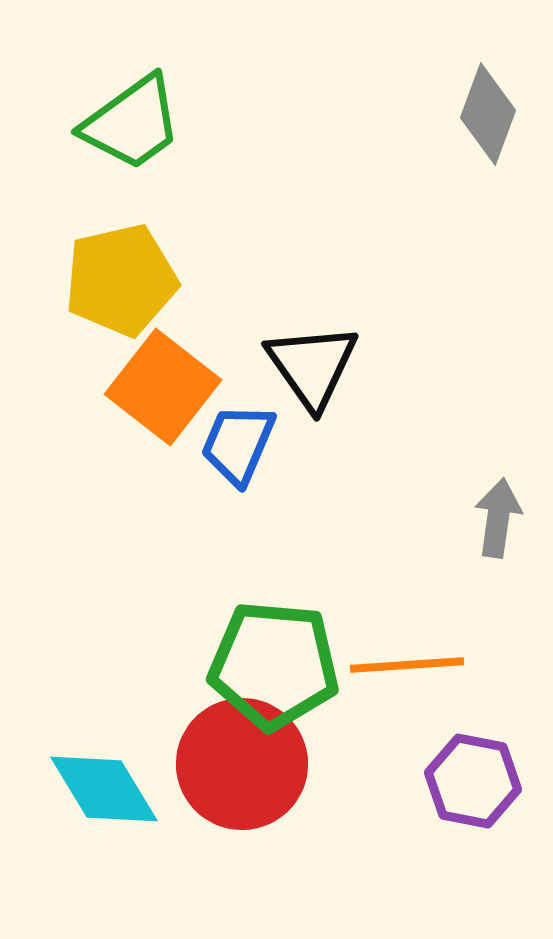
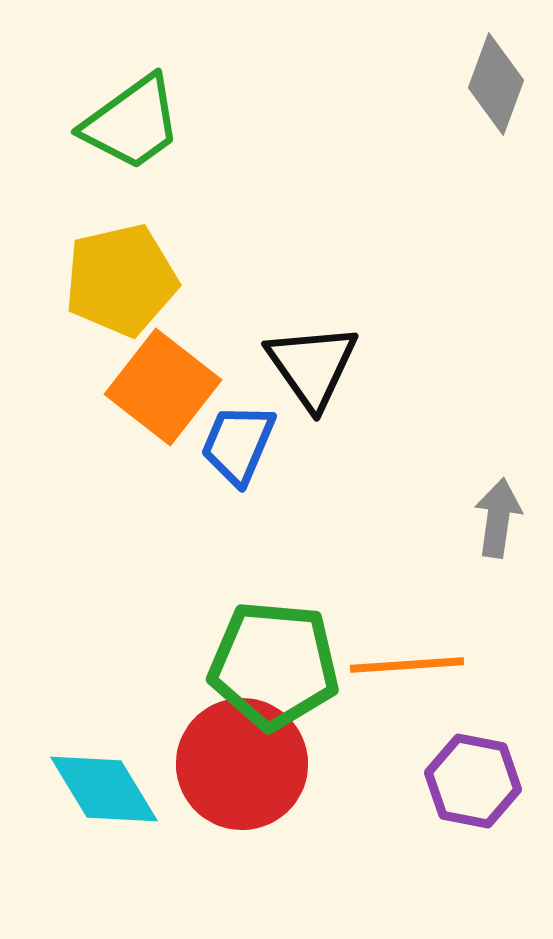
gray diamond: moved 8 px right, 30 px up
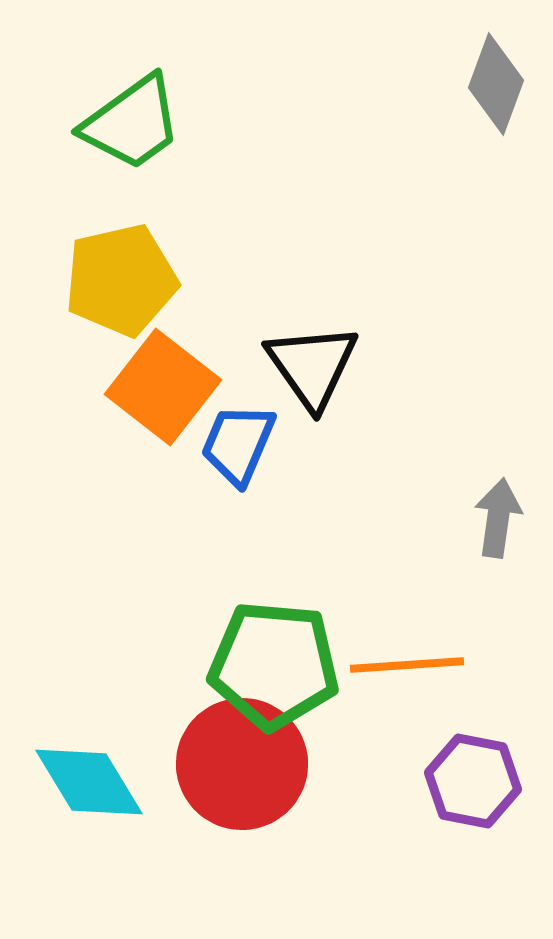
cyan diamond: moved 15 px left, 7 px up
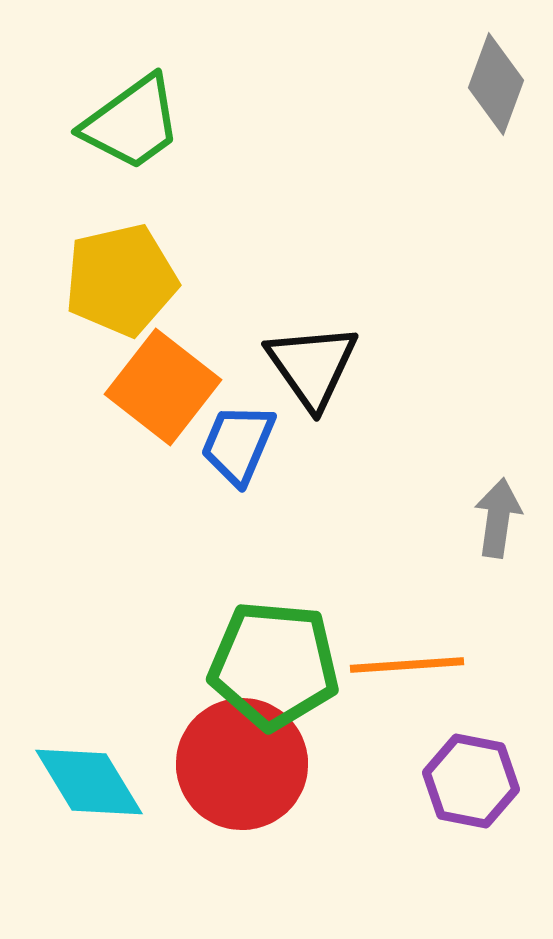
purple hexagon: moved 2 px left
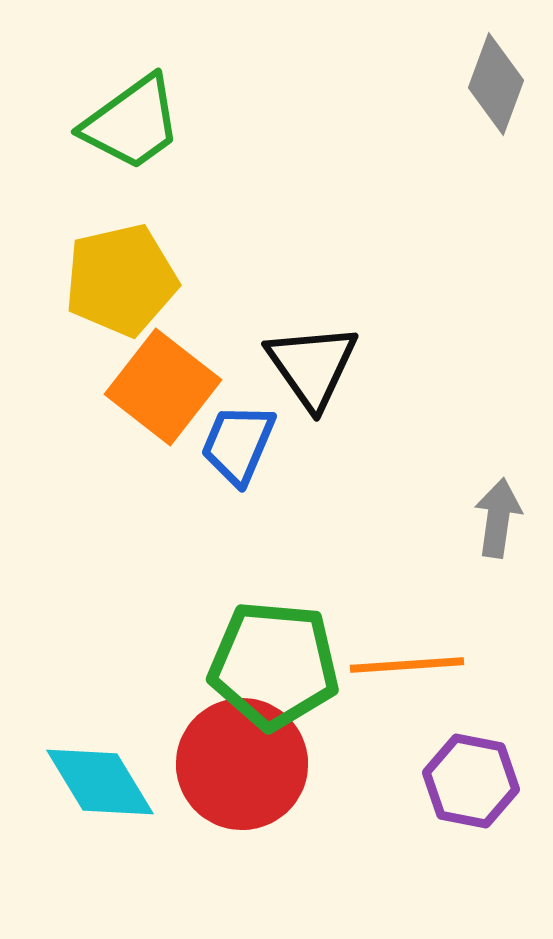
cyan diamond: moved 11 px right
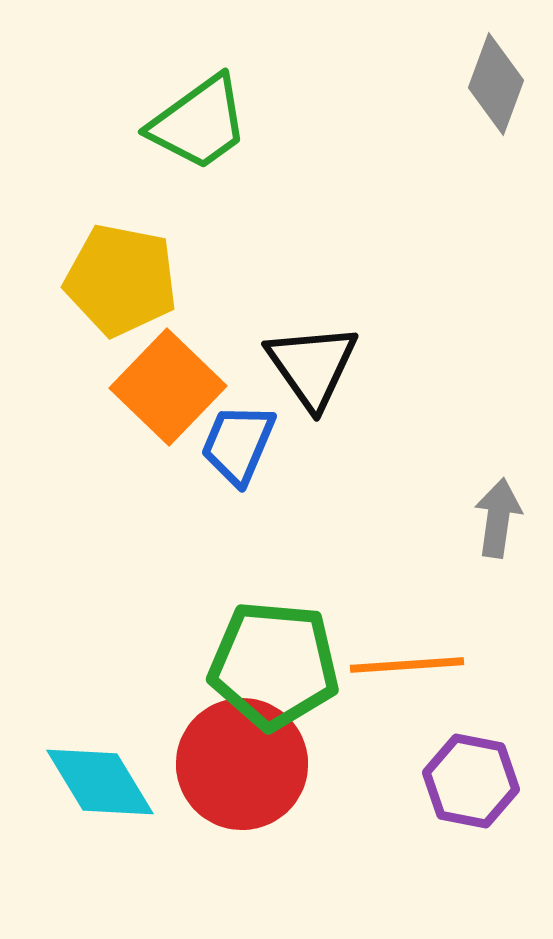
green trapezoid: moved 67 px right
yellow pentagon: rotated 24 degrees clockwise
orange square: moved 5 px right; rotated 6 degrees clockwise
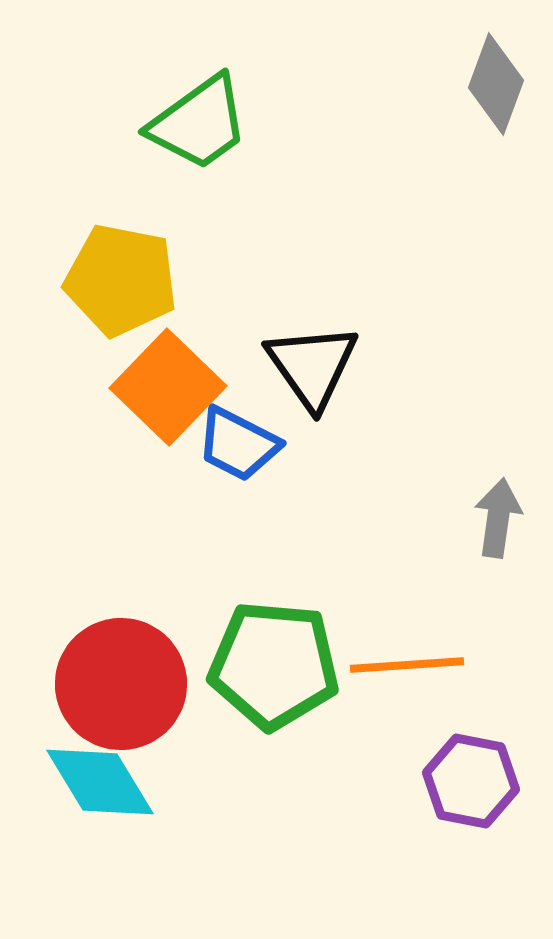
blue trapezoid: rotated 86 degrees counterclockwise
red circle: moved 121 px left, 80 px up
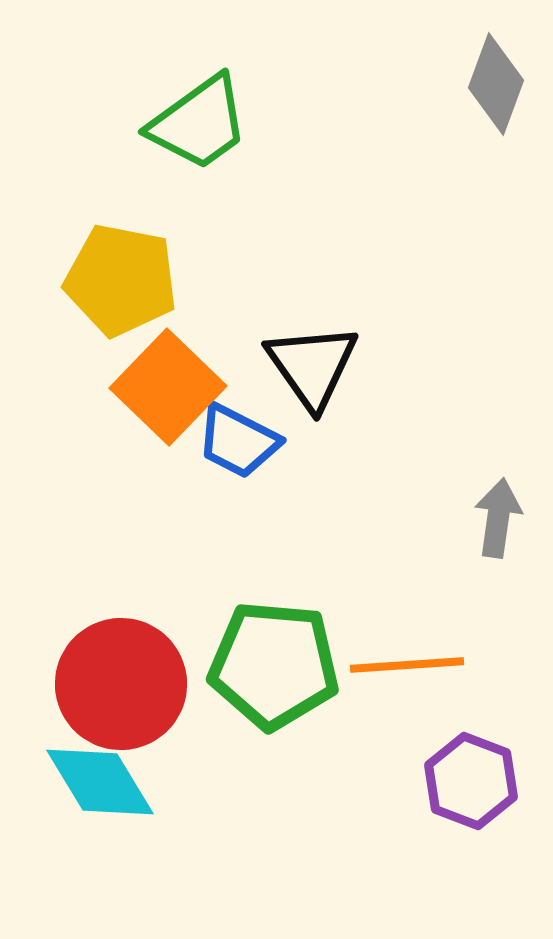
blue trapezoid: moved 3 px up
purple hexagon: rotated 10 degrees clockwise
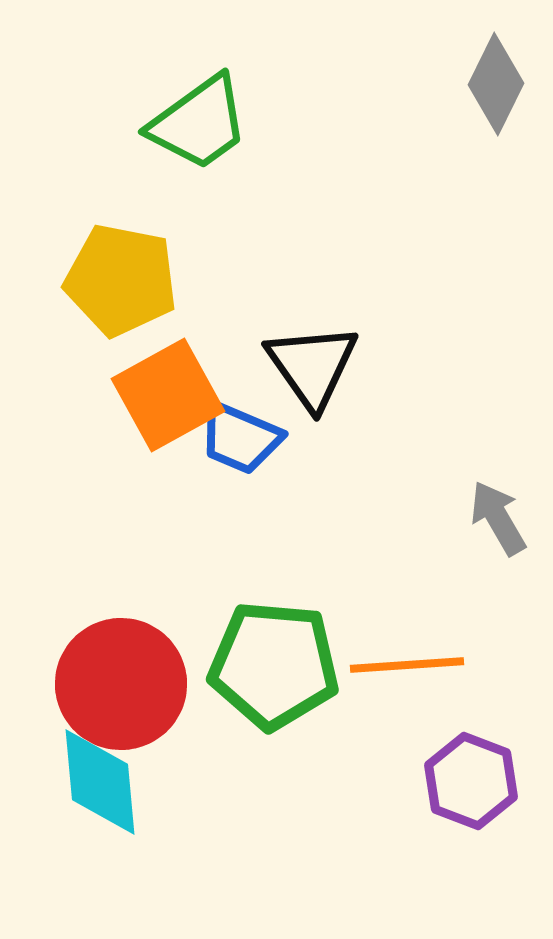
gray diamond: rotated 6 degrees clockwise
orange square: moved 8 px down; rotated 17 degrees clockwise
blue trapezoid: moved 2 px right, 3 px up; rotated 4 degrees counterclockwise
gray arrow: rotated 38 degrees counterclockwise
cyan diamond: rotated 26 degrees clockwise
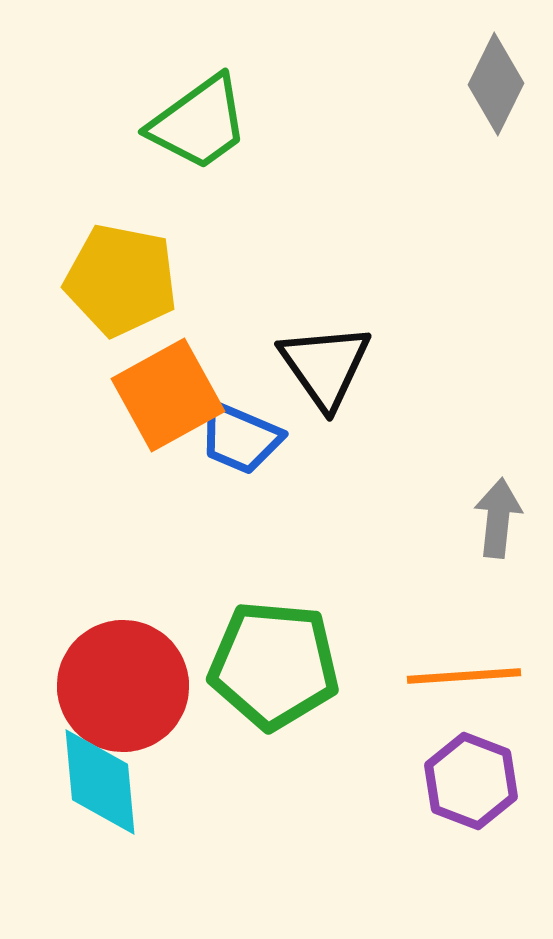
black triangle: moved 13 px right
gray arrow: rotated 36 degrees clockwise
orange line: moved 57 px right, 11 px down
red circle: moved 2 px right, 2 px down
